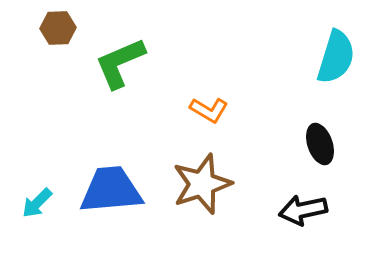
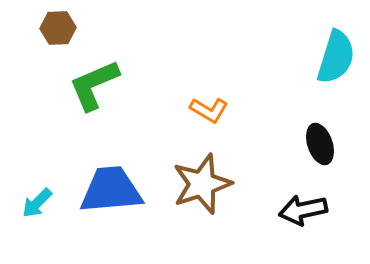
green L-shape: moved 26 px left, 22 px down
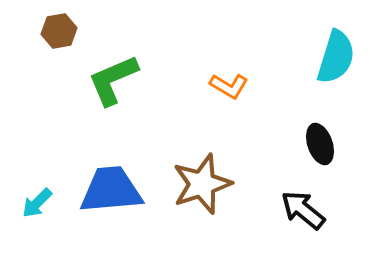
brown hexagon: moved 1 px right, 3 px down; rotated 8 degrees counterclockwise
green L-shape: moved 19 px right, 5 px up
orange L-shape: moved 20 px right, 24 px up
black arrow: rotated 51 degrees clockwise
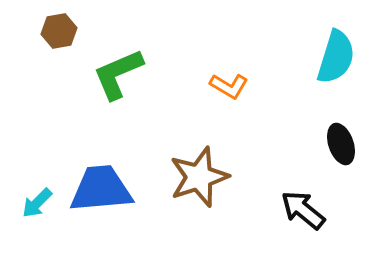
green L-shape: moved 5 px right, 6 px up
black ellipse: moved 21 px right
brown star: moved 3 px left, 7 px up
blue trapezoid: moved 10 px left, 1 px up
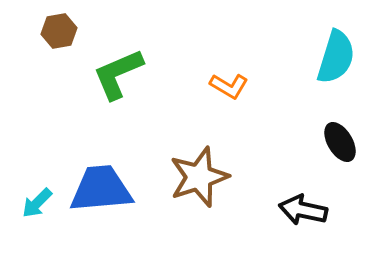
black ellipse: moved 1 px left, 2 px up; rotated 12 degrees counterclockwise
black arrow: rotated 27 degrees counterclockwise
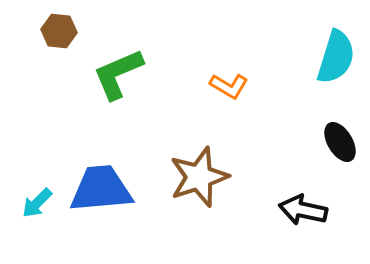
brown hexagon: rotated 16 degrees clockwise
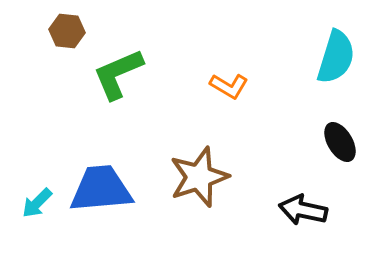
brown hexagon: moved 8 px right
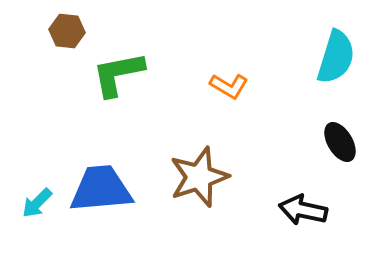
green L-shape: rotated 12 degrees clockwise
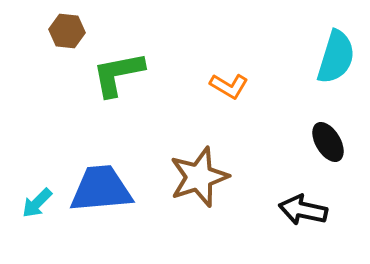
black ellipse: moved 12 px left
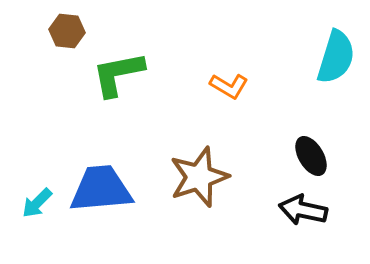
black ellipse: moved 17 px left, 14 px down
